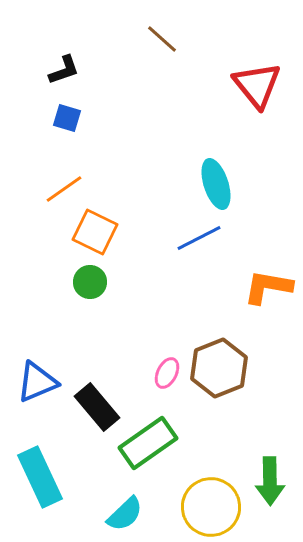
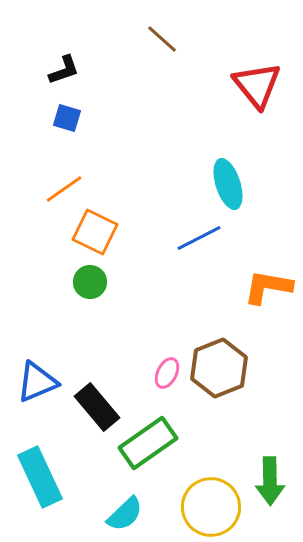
cyan ellipse: moved 12 px right
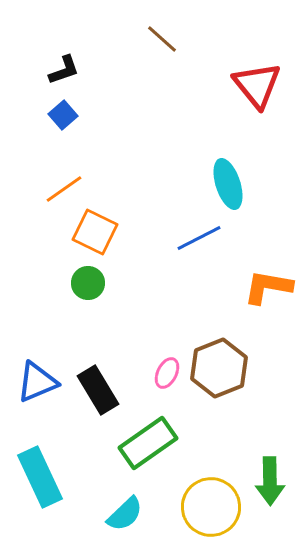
blue square: moved 4 px left, 3 px up; rotated 32 degrees clockwise
green circle: moved 2 px left, 1 px down
black rectangle: moved 1 px right, 17 px up; rotated 9 degrees clockwise
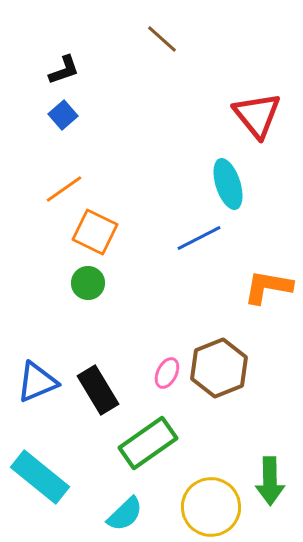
red triangle: moved 30 px down
cyan rectangle: rotated 26 degrees counterclockwise
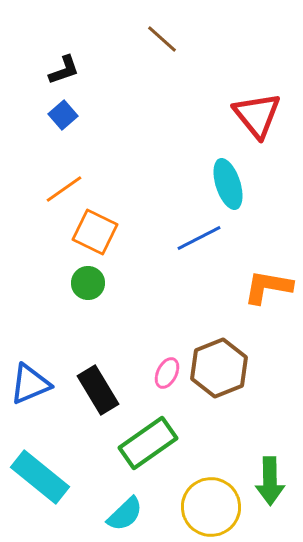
blue triangle: moved 7 px left, 2 px down
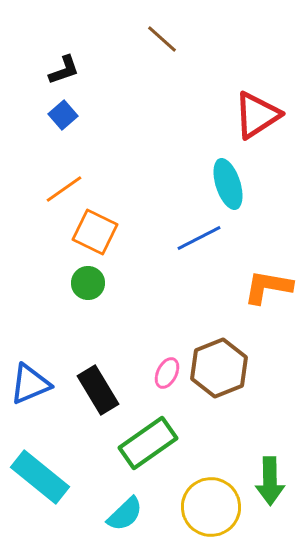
red triangle: rotated 36 degrees clockwise
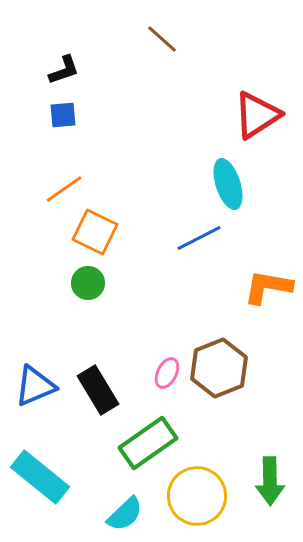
blue square: rotated 36 degrees clockwise
blue triangle: moved 5 px right, 2 px down
yellow circle: moved 14 px left, 11 px up
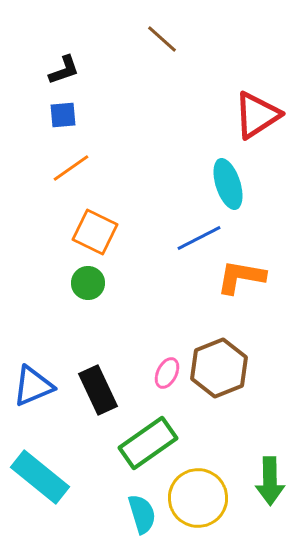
orange line: moved 7 px right, 21 px up
orange L-shape: moved 27 px left, 10 px up
blue triangle: moved 2 px left
black rectangle: rotated 6 degrees clockwise
yellow circle: moved 1 px right, 2 px down
cyan semicircle: moved 17 px right; rotated 63 degrees counterclockwise
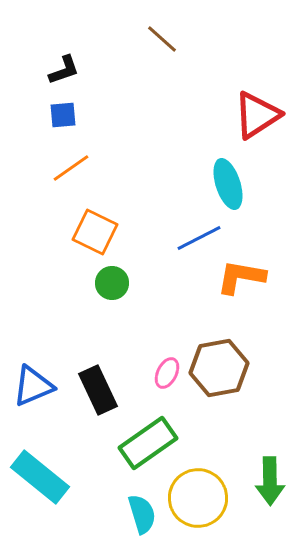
green circle: moved 24 px right
brown hexagon: rotated 12 degrees clockwise
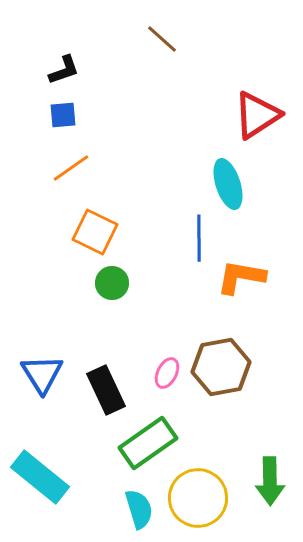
blue line: rotated 63 degrees counterclockwise
brown hexagon: moved 2 px right, 1 px up
blue triangle: moved 9 px right, 12 px up; rotated 39 degrees counterclockwise
black rectangle: moved 8 px right
cyan semicircle: moved 3 px left, 5 px up
